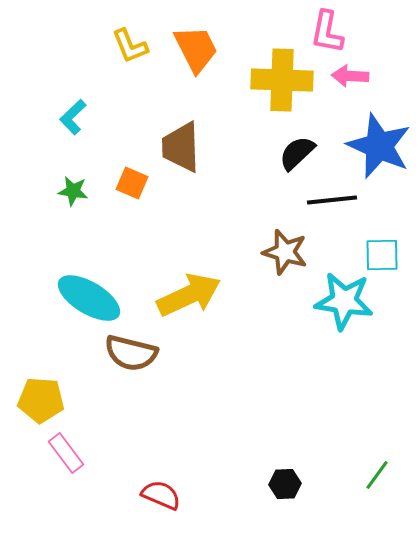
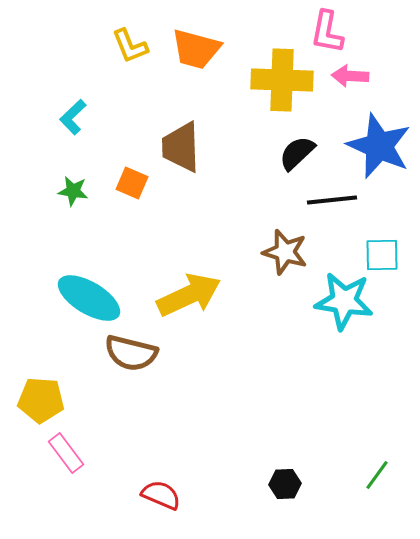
orange trapezoid: rotated 132 degrees clockwise
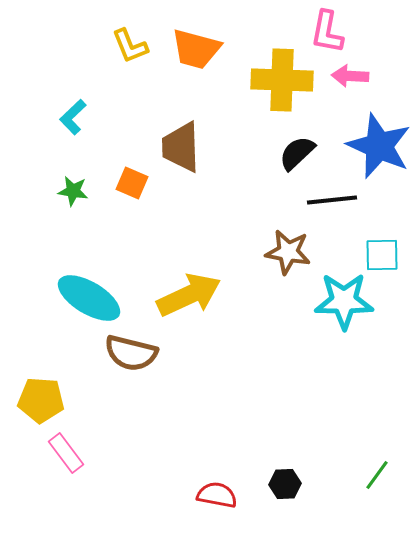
brown star: moved 3 px right; rotated 6 degrees counterclockwise
cyan star: rotated 8 degrees counterclockwise
red semicircle: moved 56 px right; rotated 12 degrees counterclockwise
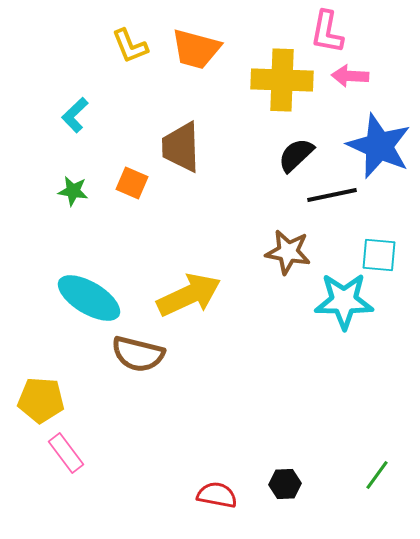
cyan L-shape: moved 2 px right, 2 px up
black semicircle: moved 1 px left, 2 px down
black line: moved 5 px up; rotated 6 degrees counterclockwise
cyan square: moved 3 px left; rotated 6 degrees clockwise
brown semicircle: moved 7 px right, 1 px down
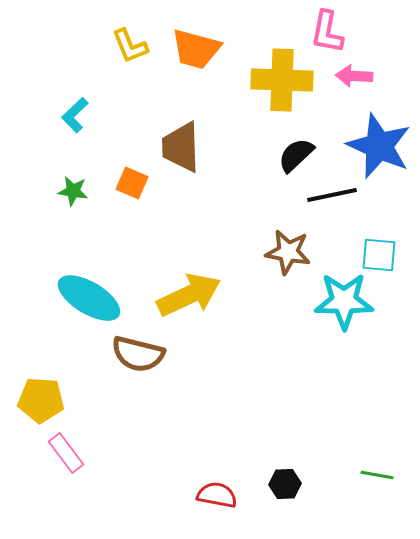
pink arrow: moved 4 px right
green line: rotated 64 degrees clockwise
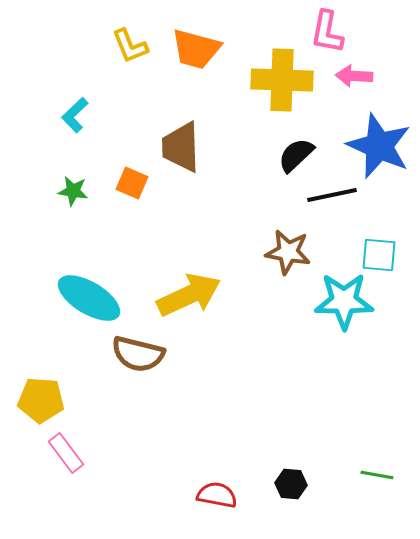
black hexagon: moved 6 px right; rotated 8 degrees clockwise
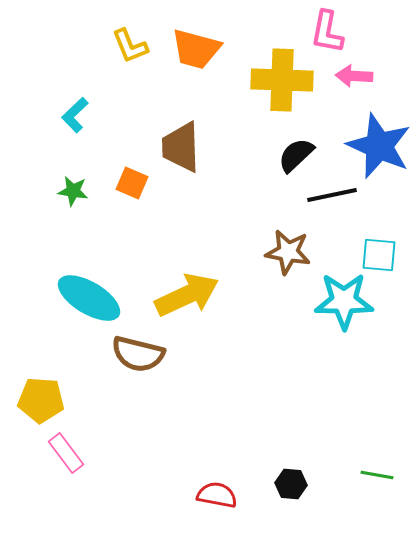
yellow arrow: moved 2 px left
